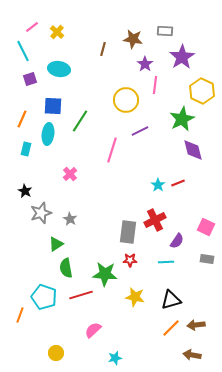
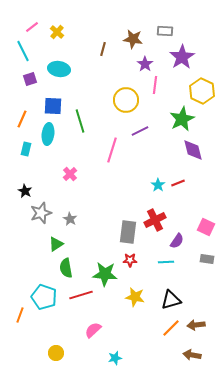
green line at (80, 121): rotated 50 degrees counterclockwise
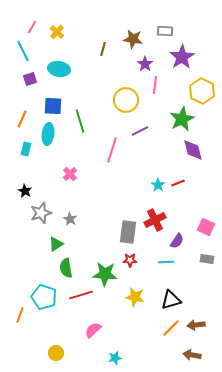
pink line at (32, 27): rotated 24 degrees counterclockwise
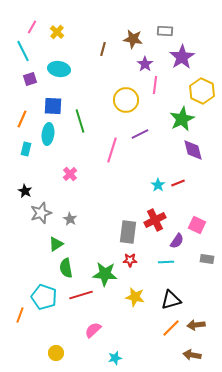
purple line at (140, 131): moved 3 px down
pink square at (206, 227): moved 9 px left, 2 px up
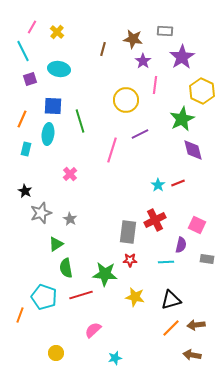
purple star at (145, 64): moved 2 px left, 3 px up
purple semicircle at (177, 241): moved 4 px right, 4 px down; rotated 21 degrees counterclockwise
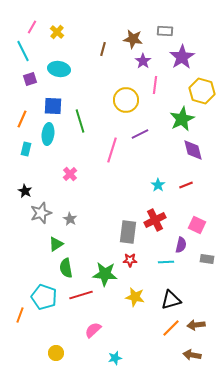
yellow hexagon at (202, 91): rotated 10 degrees counterclockwise
red line at (178, 183): moved 8 px right, 2 px down
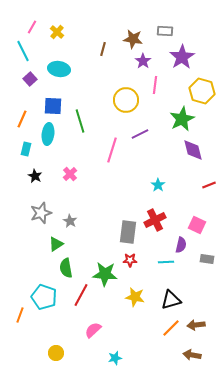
purple square at (30, 79): rotated 24 degrees counterclockwise
red line at (186, 185): moved 23 px right
black star at (25, 191): moved 10 px right, 15 px up
gray star at (70, 219): moved 2 px down
red line at (81, 295): rotated 45 degrees counterclockwise
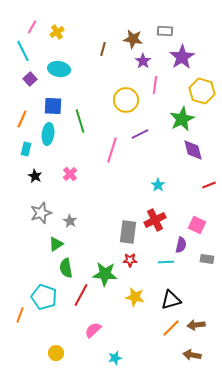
yellow cross at (57, 32): rotated 16 degrees clockwise
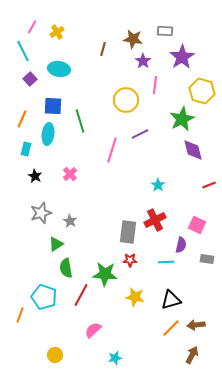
yellow circle at (56, 353): moved 1 px left, 2 px down
brown arrow at (192, 355): rotated 108 degrees clockwise
